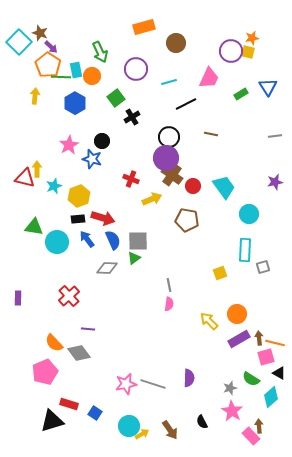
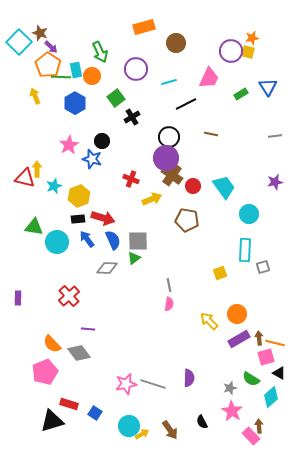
yellow arrow at (35, 96): rotated 28 degrees counterclockwise
orange semicircle at (54, 343): moved 2 px left, 1 px down
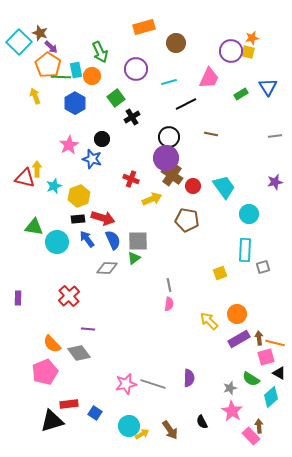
black circle at (102, 141): moved 2 px up
red rectangle at (69, 404): rotated 24 degrees counterclockwise
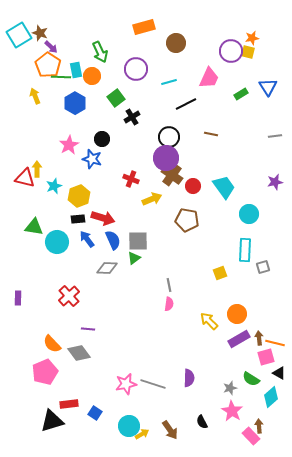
cyan square at (19, 42): moved 7 px up; rotated 15 degrees clockwise
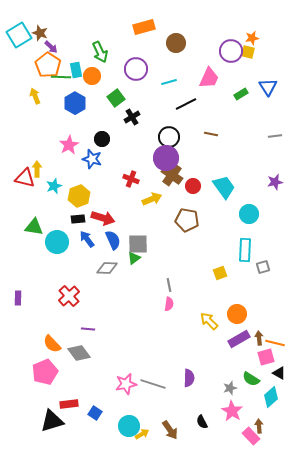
gray square at (138, 241): moved 3 px down
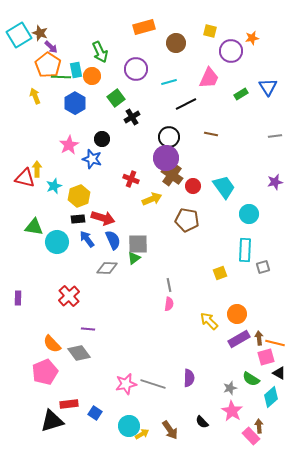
yellow square at (248, 52): moved 38 px left, 21 px up
black semicircle at (202, 422): rotated 16 degrees counterclockwise
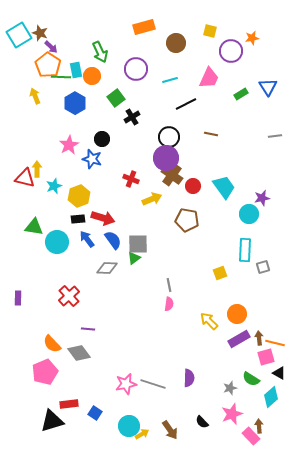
cyan line at (169, 82): moved 1 px right, 2 px up
purple star at (275, 182): moved 13 px left, 16 px down
blue semicircle at (113, 240): rotated 12 degrees counterclockwise
pink star at (232, 411): moved 3 px down; rotated 20 degrees clockwise
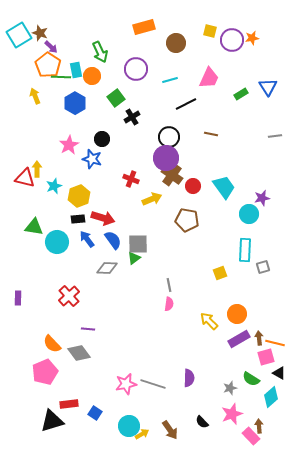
purple circle at (231, 51): moved 1 px right, 11 px up
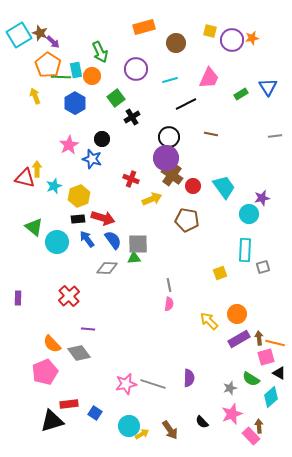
purple arrow at (51, 47): moved 2 px right, 5 px up
green triangle at (34, 227): rotated 30 degrees clockwise
green triangle at (134, 258): rotated 32 degrees clockwise
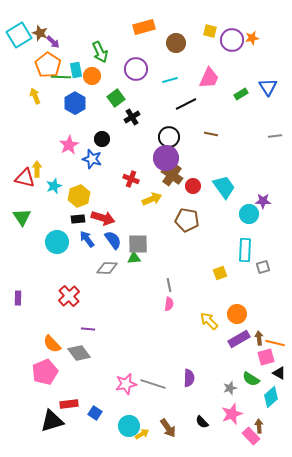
purple star at (262, 198): moved 1 px right, 3 px down; rotated 14 degrees clockwise
green triangle at (34, 227): moved 12 px left, 10 px up; rotated 18 degrees clockwise
brown arrow at (170, 430): moved 2 px left, 2 px up
